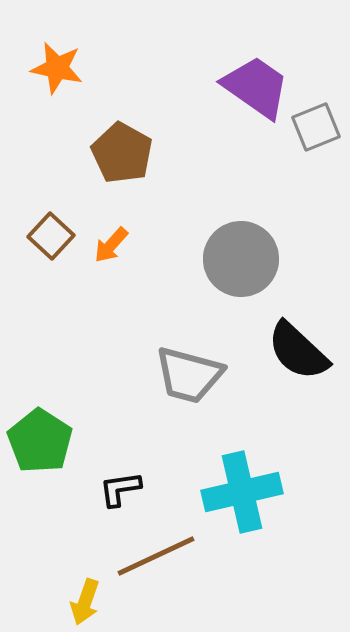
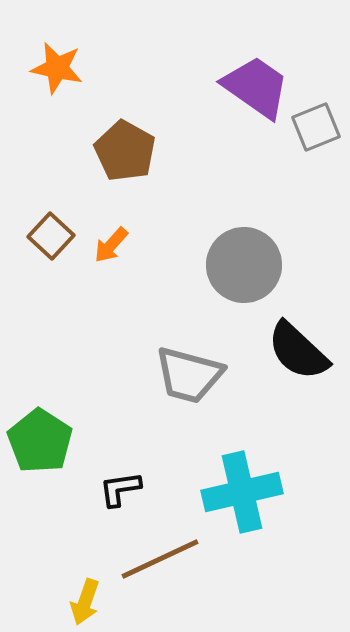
brown pentagon: moved 3 px right, 2 px up
gray circle: moved 3 px right, 6 px down
brown line: moved 4 px right, 3 px down
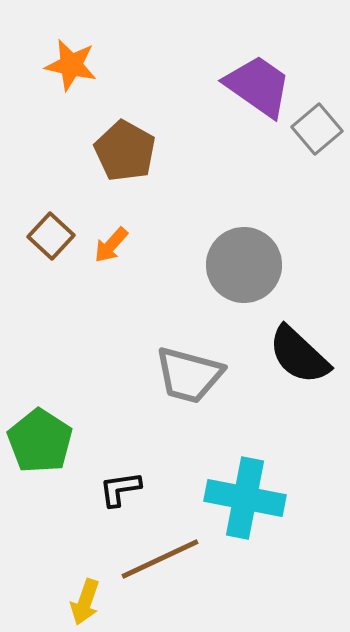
orange star: moved 14 px right, 3 px up
purple trapezoid: moved 2 px right, 1 px up
gray square: moved 1 px right, 2 px down; rotated 18 degrees counterclockwise
black semicircle: moved 1 px right, 4 px down
cyan cross: moved 3 px right, 6 px down; rotated 24 degrees clockwise
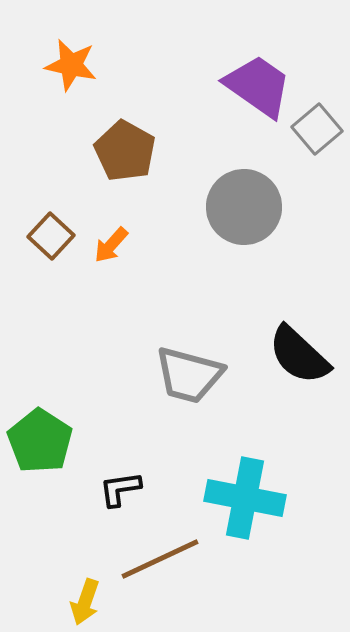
gray circle: moved 58 px up
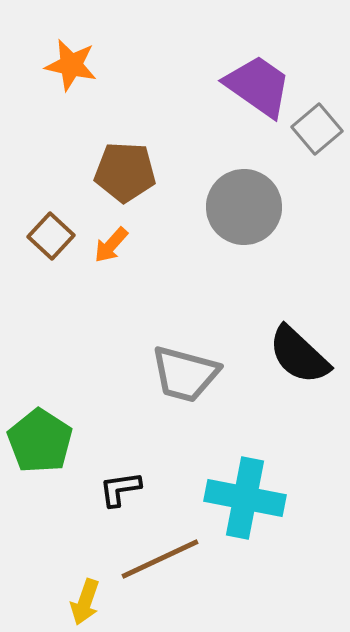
brown pentagon: moved 21 px down; rotated 26 degrees counterclockwise
gray trapezoid: moved 4 px left, 1 px up
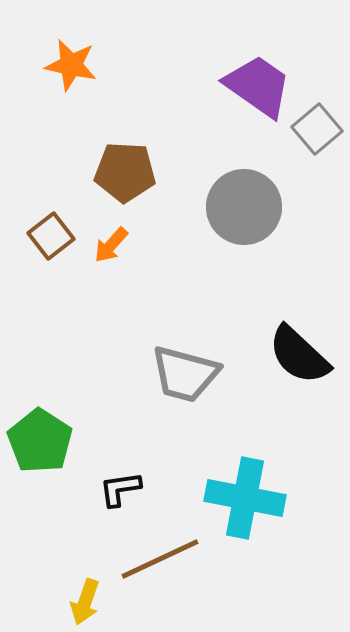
brown square: rotated 9 degrees clockwise
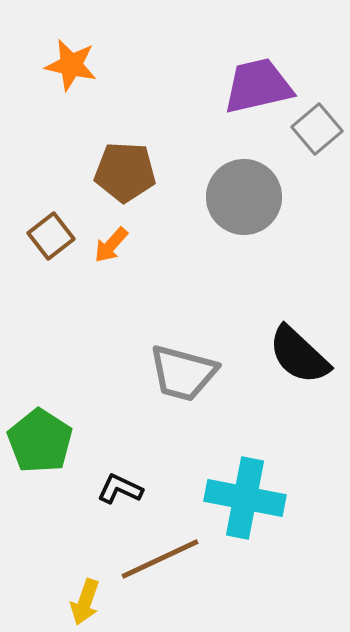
purple trapezoid: rotated 48 degrees counterclockwise
gray circle: moved 10 px up
gray trapezoid: moved 2 px left, 1 px up
black L-shape: rotated 33 degrees clockwise
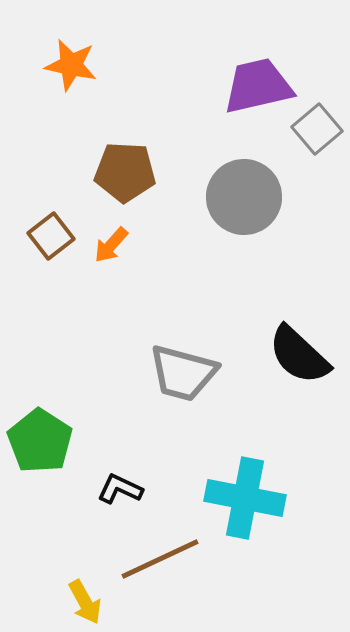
yellow arrow: rotated 48 degrees counterclockwise
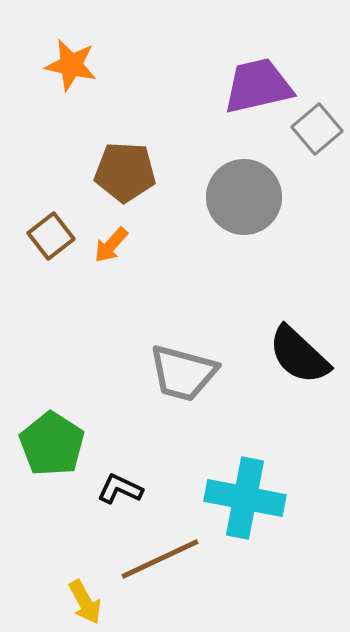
green pentagon: moved 12 px right, 3 px down
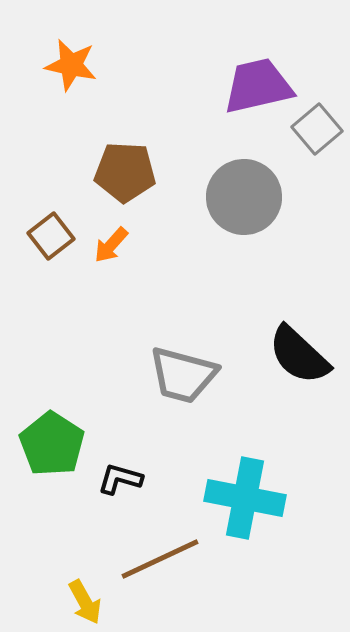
gray trapezoid: moved 2 px down
black L-shape: moved 10 px up; rotated 9 degrees counterclockwise
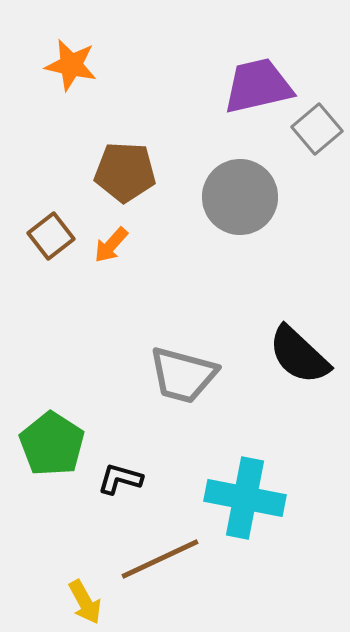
gray circle: moved 4 px left
